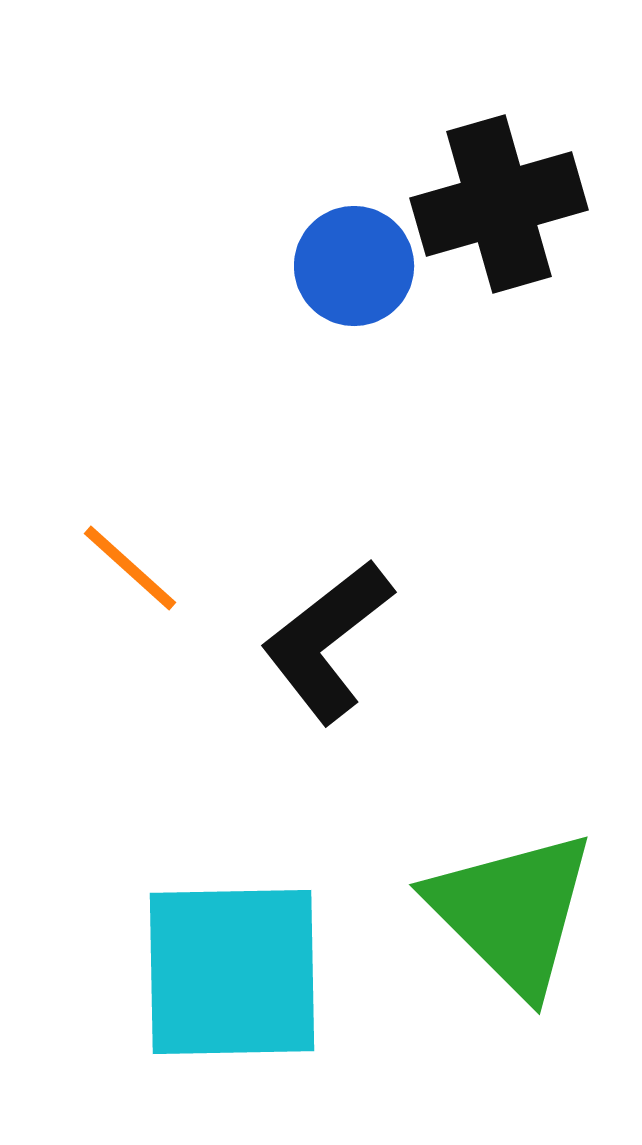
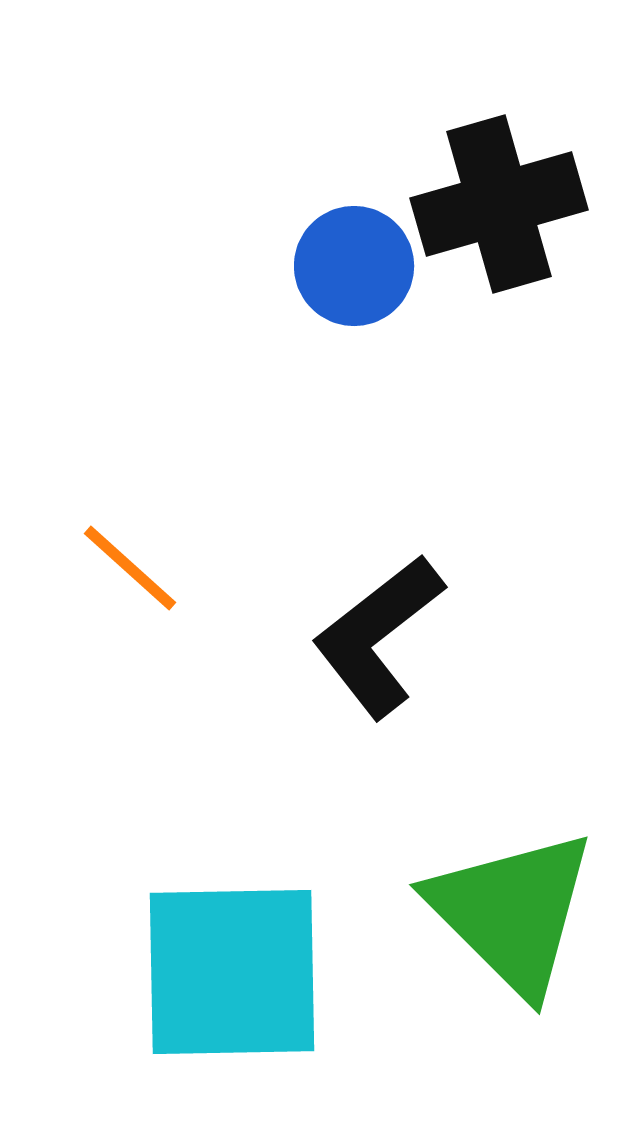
black L-shape: moved 51 px right, 5 px up
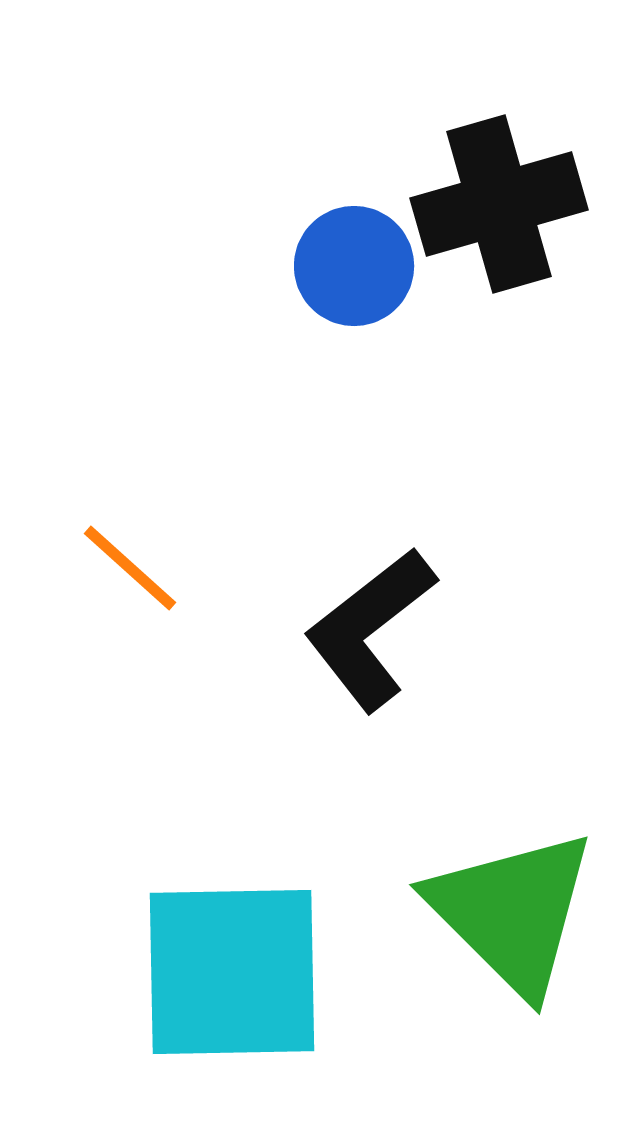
black L-shape: moved 8 px left, 7 px up
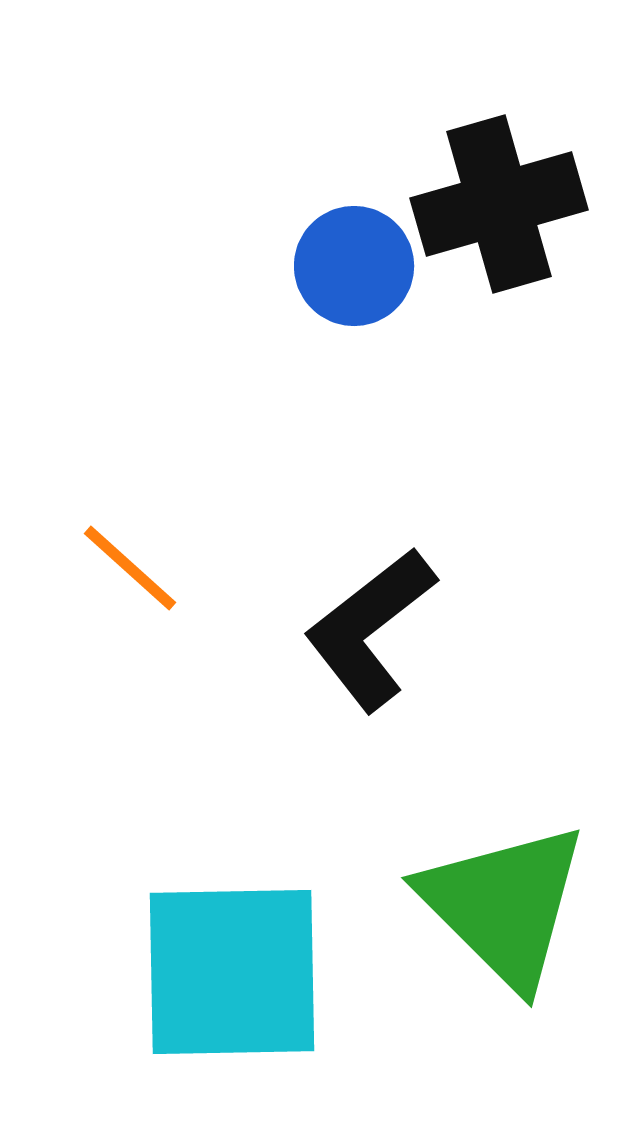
green triangle: moved 8 px left, 7 px up
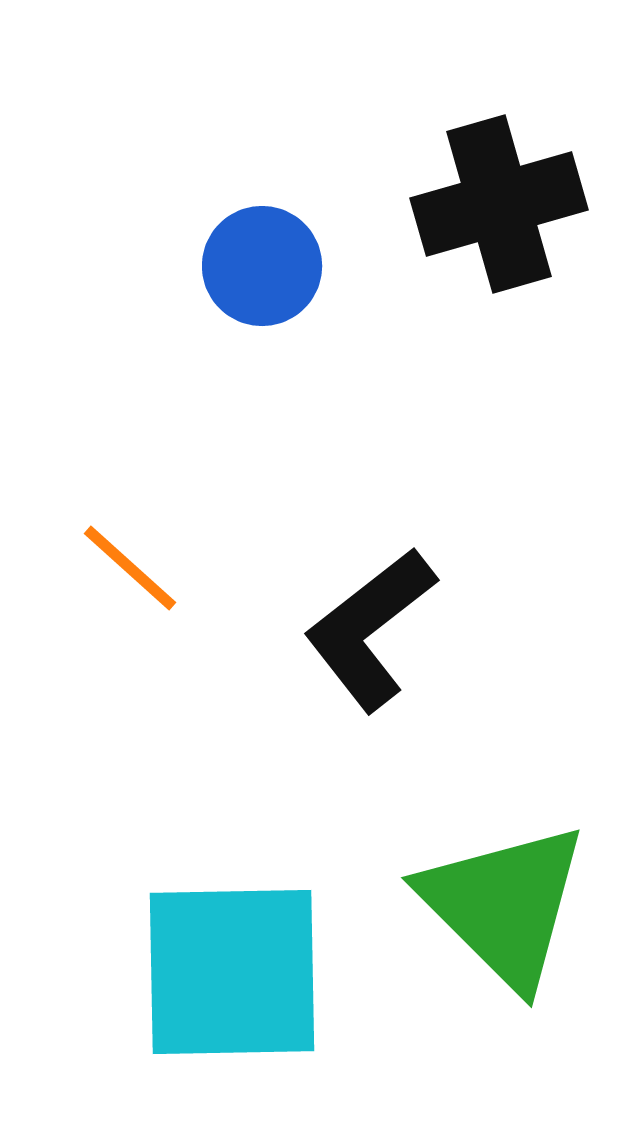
blue circle: moved 92 px left
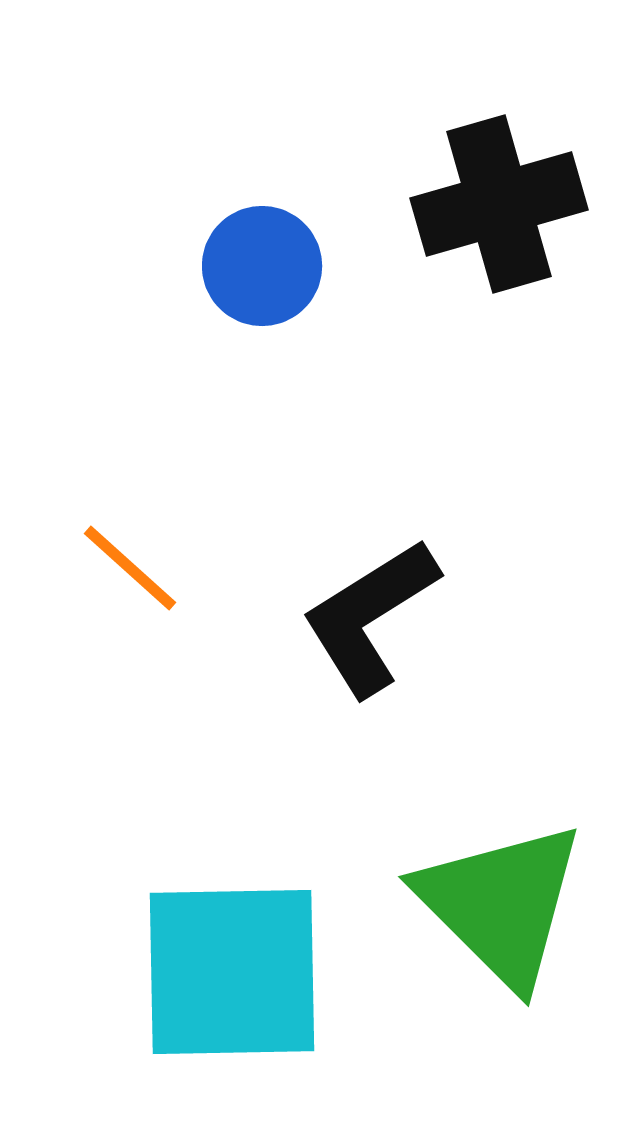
black L-shape: moved 12 px up; rotated 6 degrees clockwise
green triangle: moved 3 px left, 1 px up
